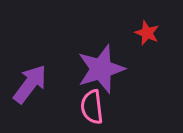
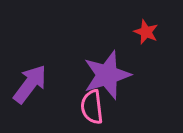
red star: moved 1 px left, 1 px up
purple star: moved 6 px right, 6 px down
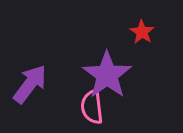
red star: moved 4 px left; rotated 10 degrees clockwise
purple star: rotated 18 degrees counterclockwise
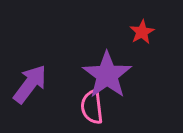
red star: rotated 10 degrees clockwise
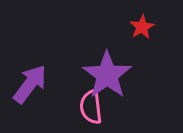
red star: moved 5 px up
pink semicircle: moved 1 px left
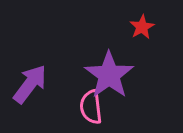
purple star: moved 2 px right
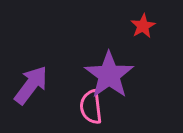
red star: moved 1 px right, 1 px up
purple arrow: moved 1 px right, 1 px down
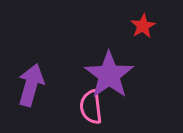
purple arrow: rotated 21 degrees counterclockwise
